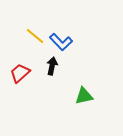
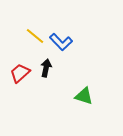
black arrow: moved 6 px left, 2 px down
green triangle: rotated 30 degrees clockwise
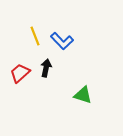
yellow line: rotated 30 degrees clockwise
blue L-shape: moved 1 px right, 1 px up
green triangle: moved 1 px left, 1 px up
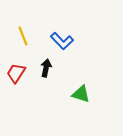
yellow line: moved 12 px left
red trapezoid: moved 4 px left; rotated 15 degrees counterclockwise
green triangle: moved 2 px left, 1 px up
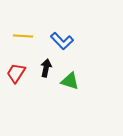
yellow line: rotated 66 degrees counterclockwise
green triangle: moved 11 px left, 13 px up
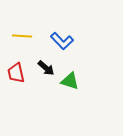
yellow line: moved 1 px left
black arrow: rotated 120 degrees clockwise
red trapezoid: rotated 45 degrees counterclockwise
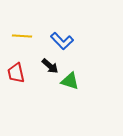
black arrow: moved 4 px right, 2 px up
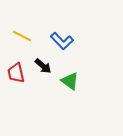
yellow line: rotated 24 degrees clockwise
black arrow: moved 7 px left
green triangle: rotated 18 degrees clockwise
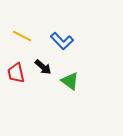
black arrow: moved 1 px down
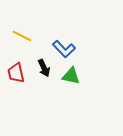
blue L-shape: moved 2 px right, 8 px down
black arrow: moved 1 px right, 1 px down; rotated 24 degrees clockwise
green triangle: moved 1 px right, 5 px up; rotated 24 degrees counterclockwise
